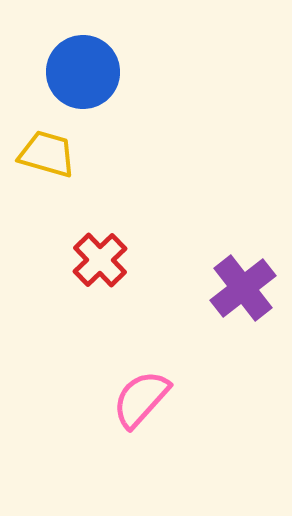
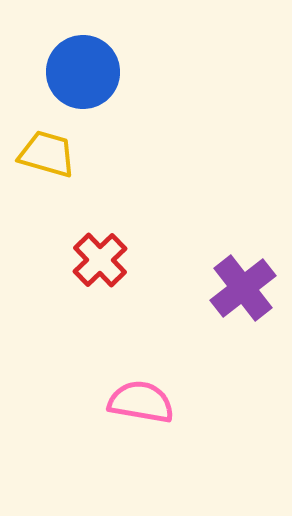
pink semicircle: moved 3 px down; rotated 58 degrees clockwise
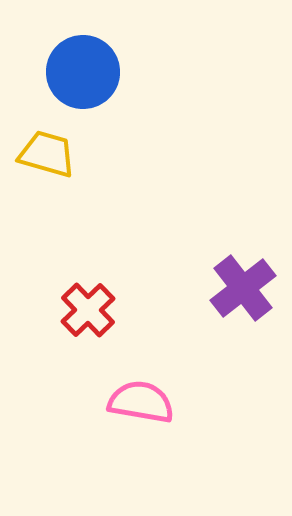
red cross: moved 12 px left, 50 px down
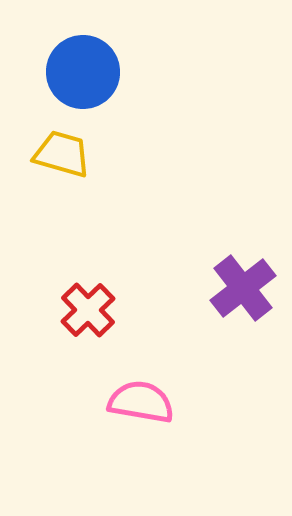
yellow trapezoid: moved 15 px right
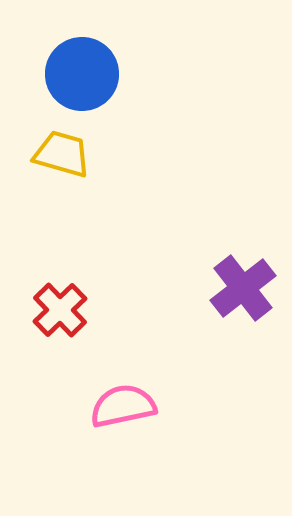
blue circle: moved 1 px left, 2 px down
red cross: moved 28 px left
pink semicircle: moved 18 px left, 4 px down; rotated 22 degrees counterclockwise
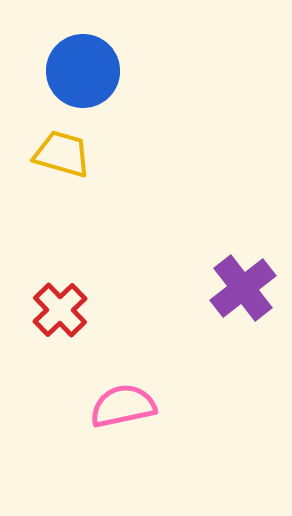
blue circle: moved 1 px right, 3 px up
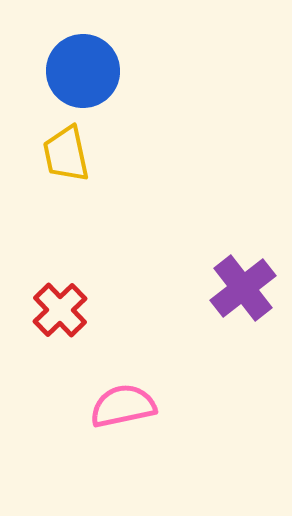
yellow trapezoid: moved 4 px right; rotated 118 degrees counterclockwise
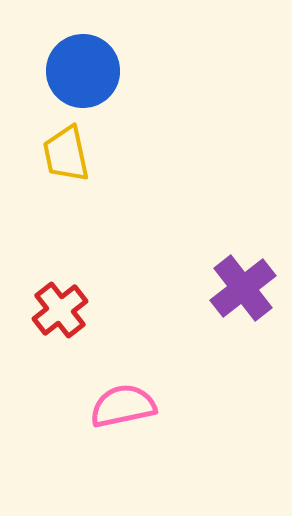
red cross: rotated 6 degrees clockwise
